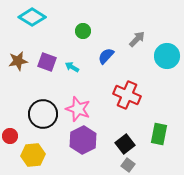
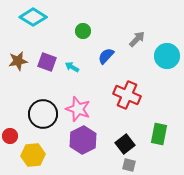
cyan diamond: moved 1 px right
gray square: moved 1 px right; rotated 24 degrees counterclockwise
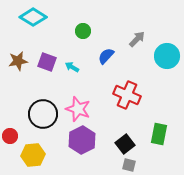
purple hexagon: moved 1 px left
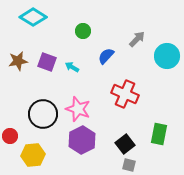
red cross: moved 2 px left, 1 px up
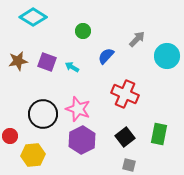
black square: moved 7 px up
